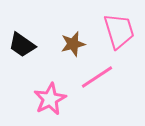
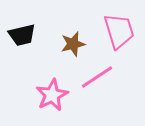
black trapezoid: moved 10 px up; rotated 48 degrees counterclockwise
pink star: moved 2 px right, 4 px up
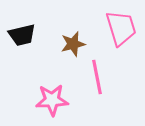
pink trapezoid: moved 2 px right, 3 px up
pink line: rotated 68 degrees counterclockwise
pink star: moved 5 px down; rotated 24 degrees clockwise
